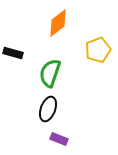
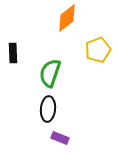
orange diamond: moved 9 px right, 5 px up
black rectangle: rotated 72 degrees clockwise
black ellipse: rotated 15 degrees counterclockwise
purple rectangle: moved 1 px right, 1 px up
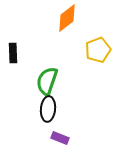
green semicircle: moved 3 px left, 8 px down
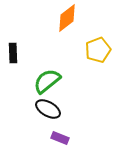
green semicircle: rotated 32 degrees clockwise
black ellipse: rotated 65 degrees counterclockwise
